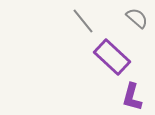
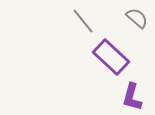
purple rectangle: moved 1 px left
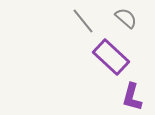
gray semicircle: moved 11 px left
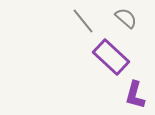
purple L-shape: moved 3 px right, 2 px up
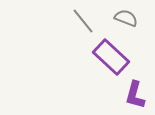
gray semicircle: rotated 20 degrees counterclockwise
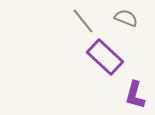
purple rectangle: moved 6 px left
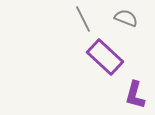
gray line: moved 2 px up; rotated 12 degrees clockwise
